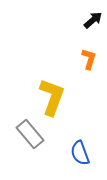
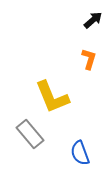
yellow L-shape: rotated 138 degrees clockwise
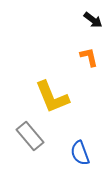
black arrow: rotated 78 degrees clockwise
orange L-shape: moved 2 px up; rotated 30 degrees counterclockwise
gray rectangle: moved 2 px down
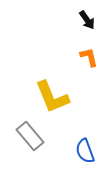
black arrow: moved 6 px left; rotated 18 degrees clockwise
blue semicircle: moved 5 px right, 2 px up
